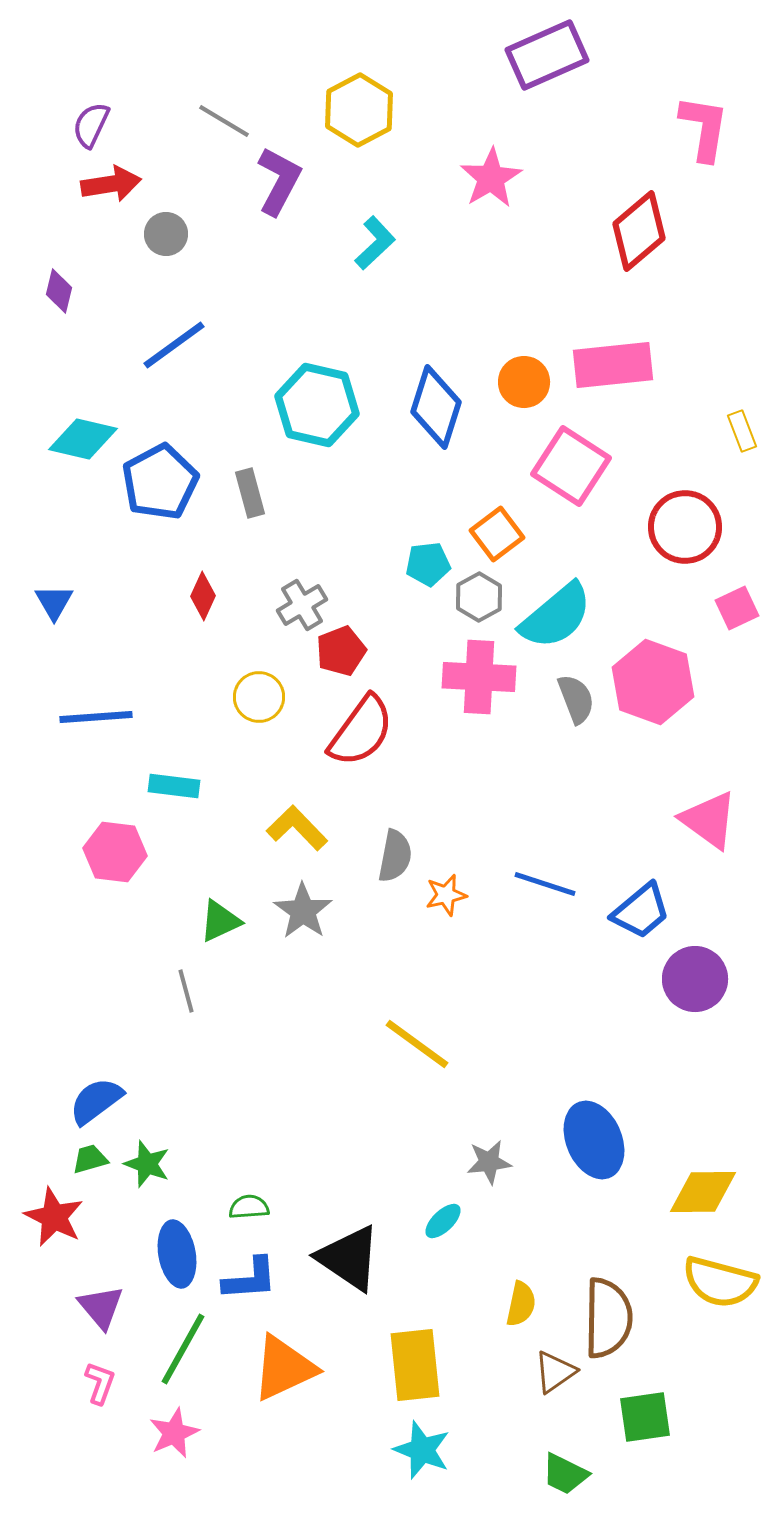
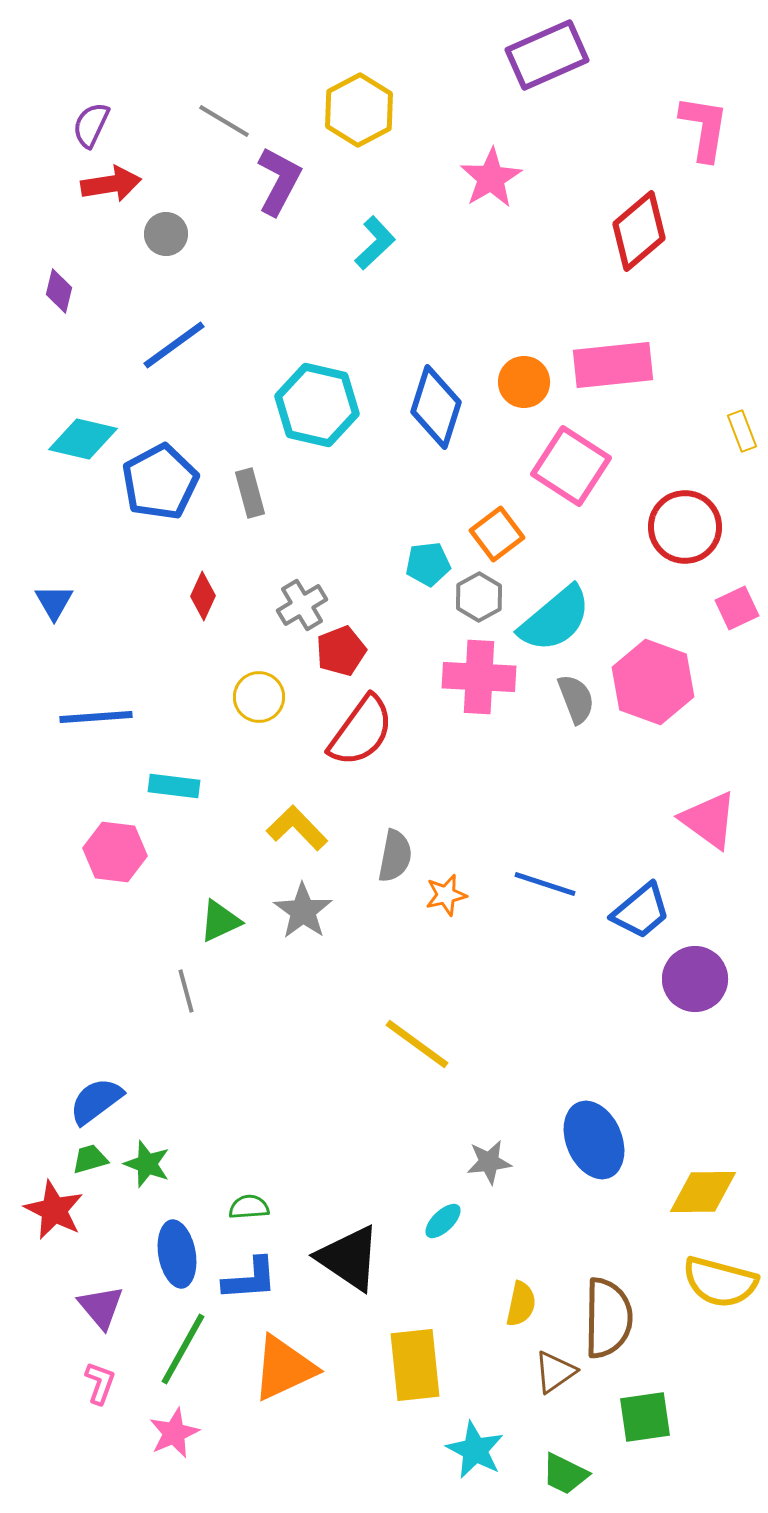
cyan semicircle at (556, 616): moved 1 px left, 3 px down
red star at (54, 1217): moved 7 px up
cyan star at (422, 1450): moved 53 px right; rotated 6 degrees clockwise
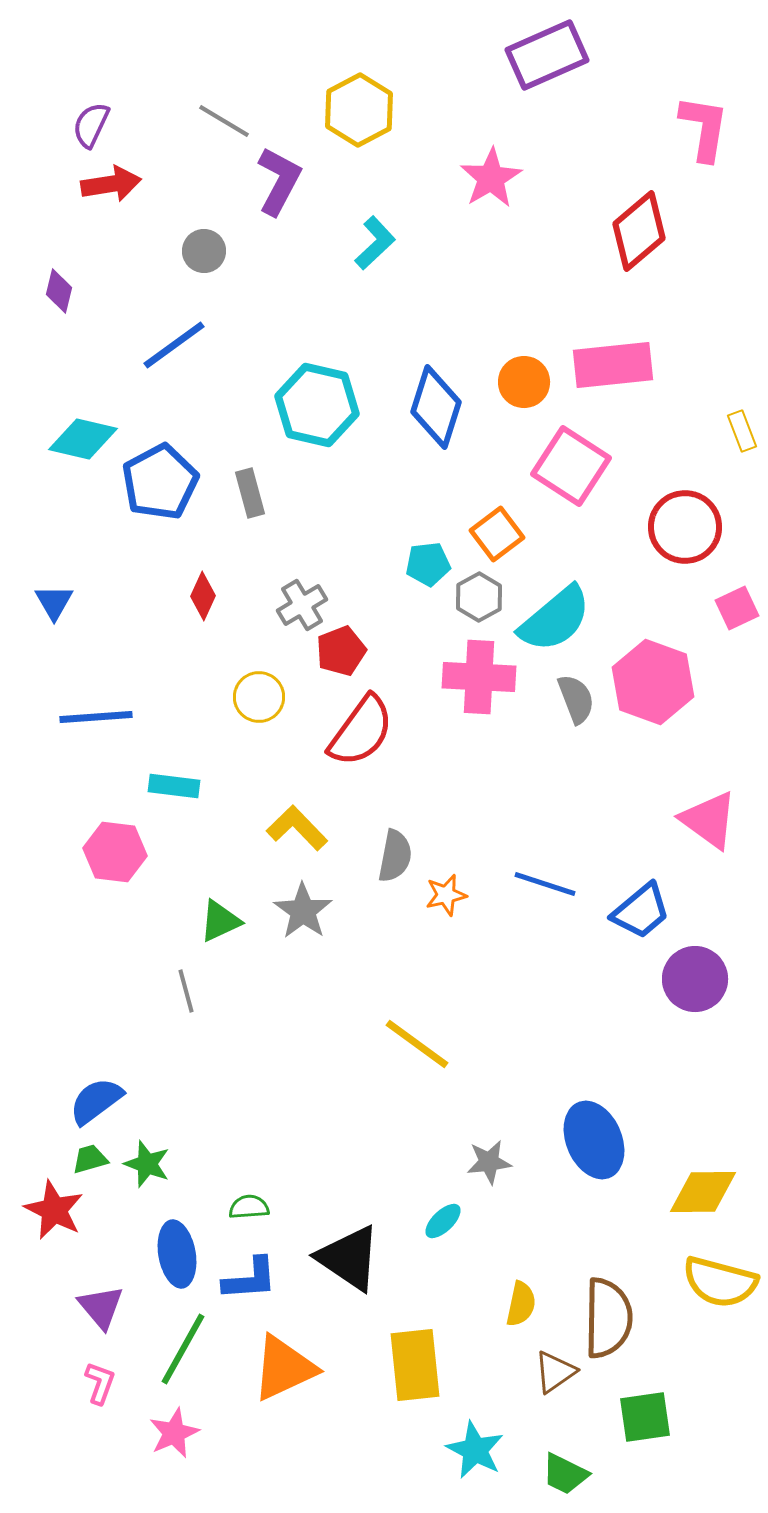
gray circle at (166, 234): moved 38 px right, 17 px down
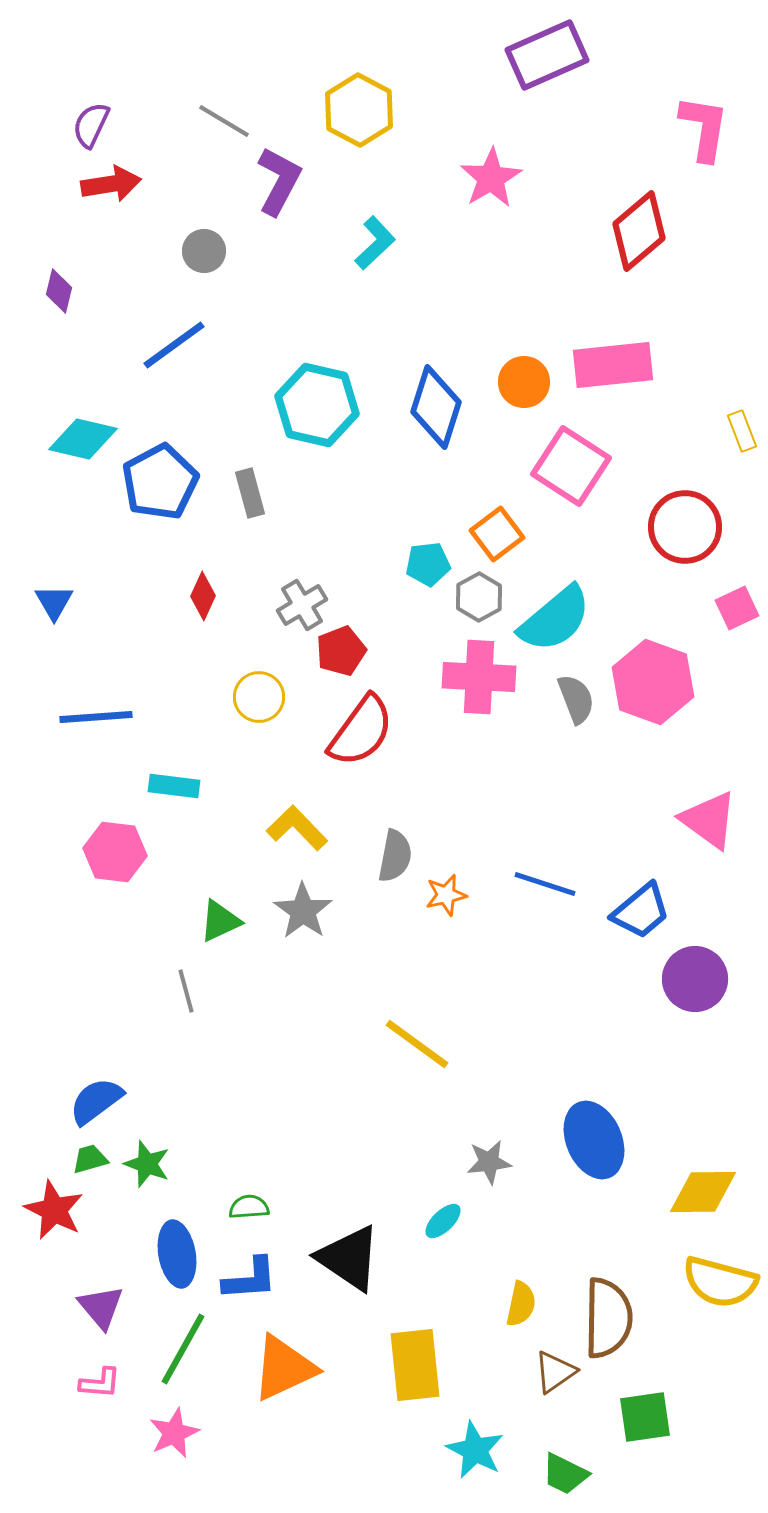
yellow hexagon at (359, 110): rotated 4 degrees counterclockwise
pink L-shape at (100, 1383): rotated 75 degrees clockwise
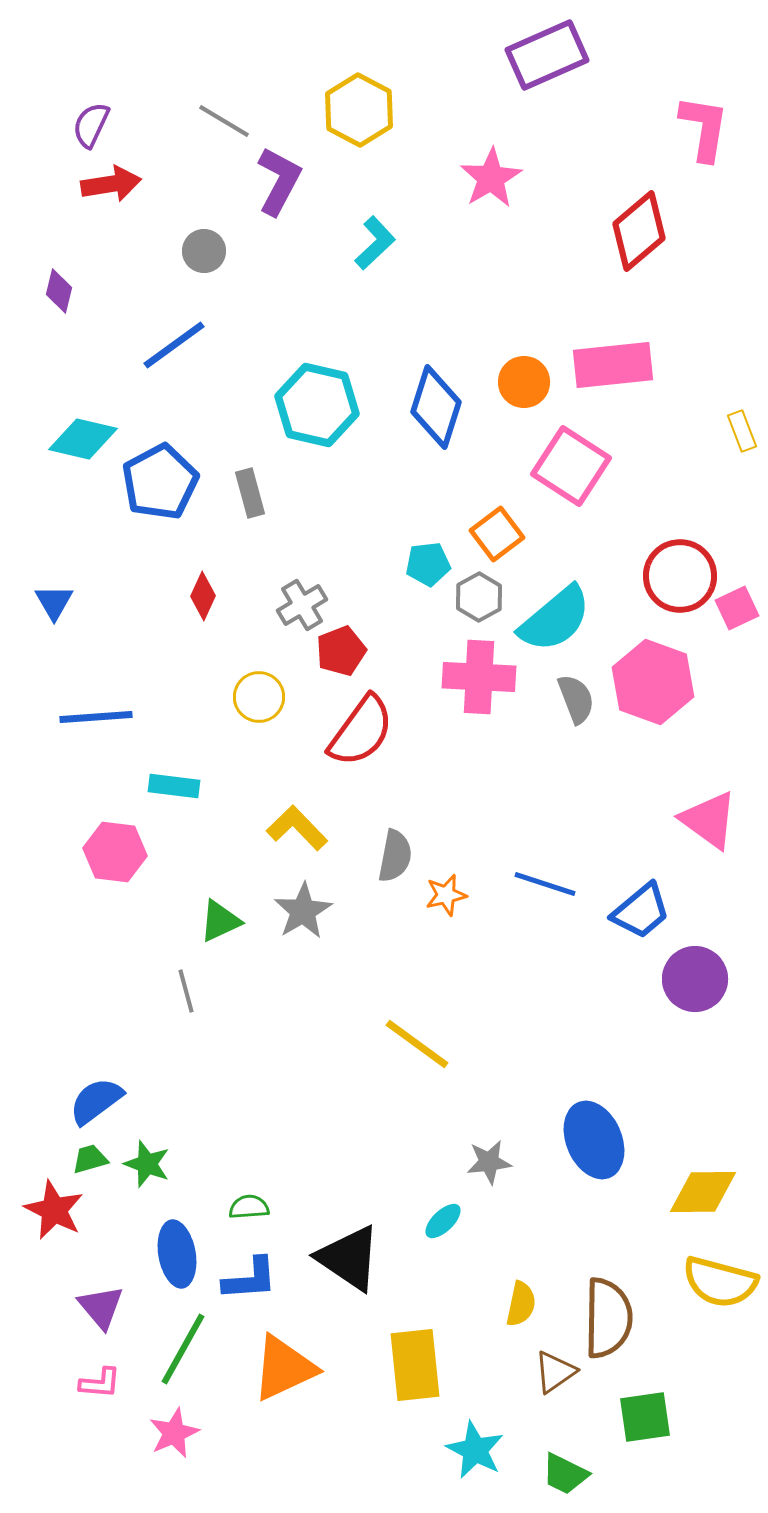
red circle at (685, 527): moved 5 px left, 49 px down
gray star at (303, 911): rotated 6 degrees clockwise
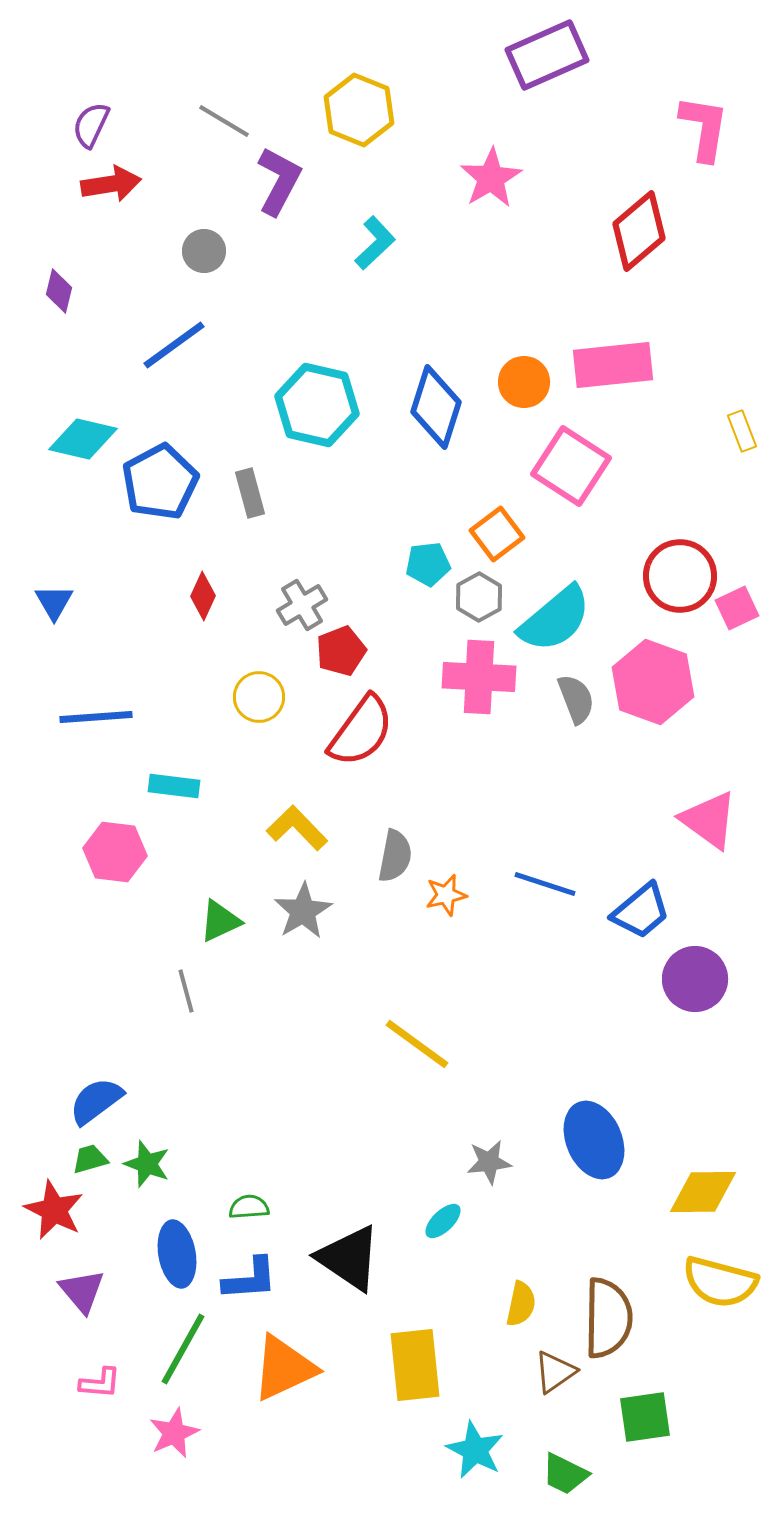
yellow hexagon at (359, 110): rotated 6 degrees counterclockwise
purple triangle at (101, 1307): moved 19 px left, 16 px up
